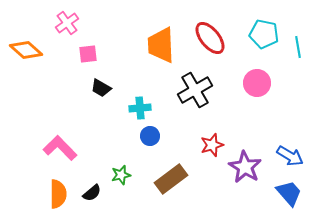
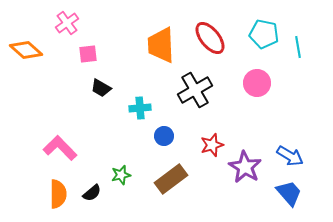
blue circle: moved 14 px right
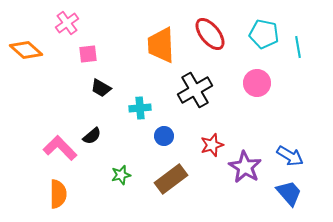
red ellipse: moved 4 px up
black semicircle: moved 57 px up
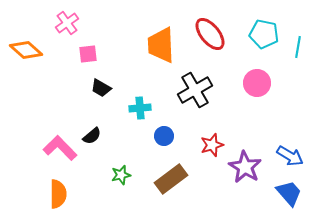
cyan line: rotated 20 degrees clockwise
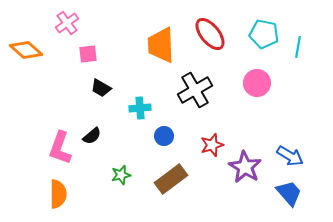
pink L-shape: rotated 116 degrees counterclockwise
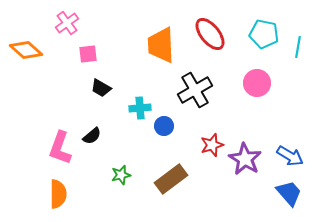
blue circle: moved 10 px up
purple star: moved 8 px up
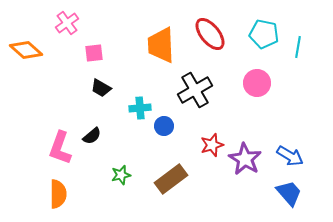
pink square: moved 6 px right, 1 px up
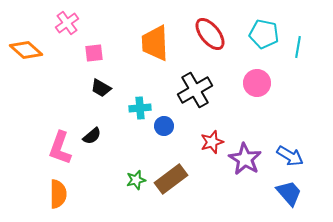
orange trapezoid: moved 6 px left, 2 px up
red star: moved 3 px up
green star: moved 15 px right, 5 px down
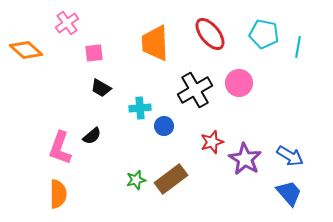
pink circle: moved 18 px left
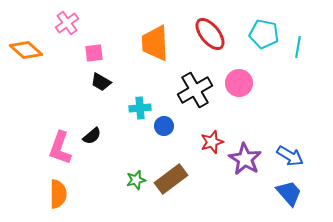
black trapezoid: moved 6 px up
